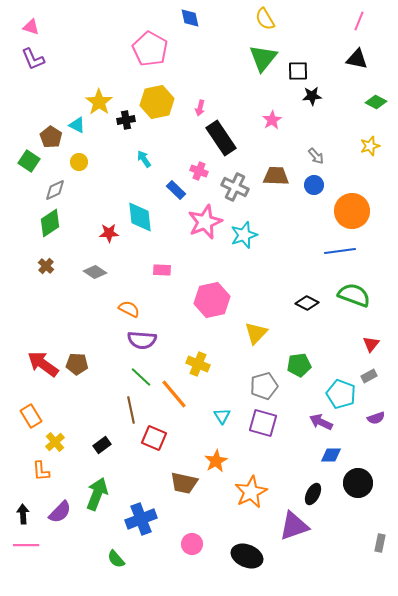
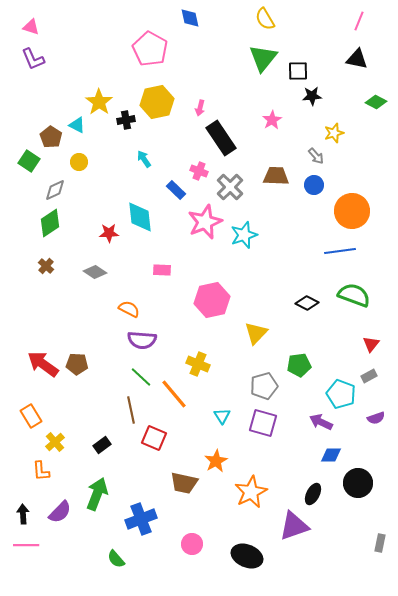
yellow star at (370, 146): moved 36 px left, 13 px up
gray cross at (235, 187): moved 5 px left; rotated 20 degrees clockwise
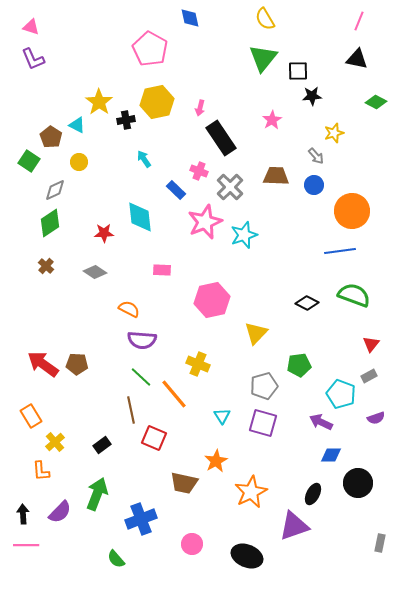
red star at (109, 233): moved 5 px left
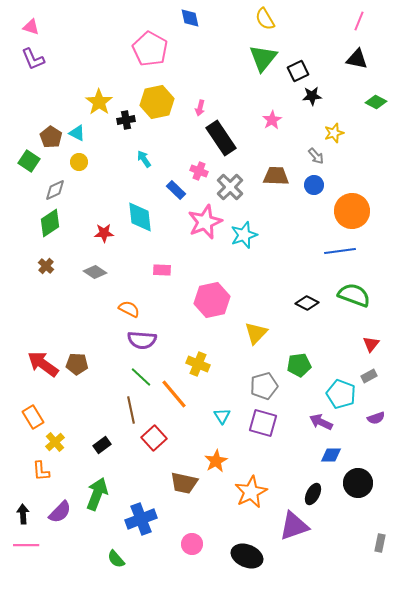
black square at (298, 71): rotated 25 degrees counterclockwise
cyan triangle at (77, 125): moved 8 px down
orange rectangle at (31, 416): moved 2 px right, 1 px down
red square at (154, 438): rotated 25 degrees clockwise
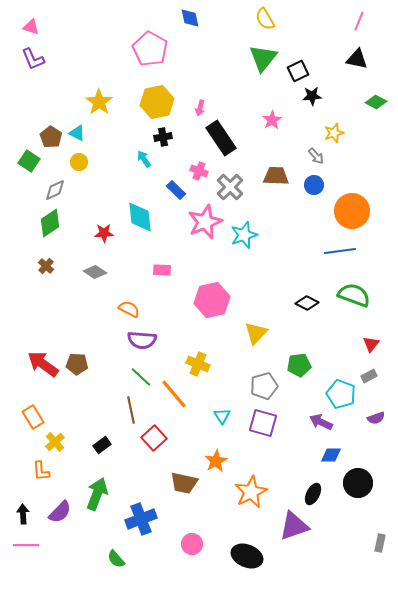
black cross at (126, 120): moved 37 px right, 17 px down
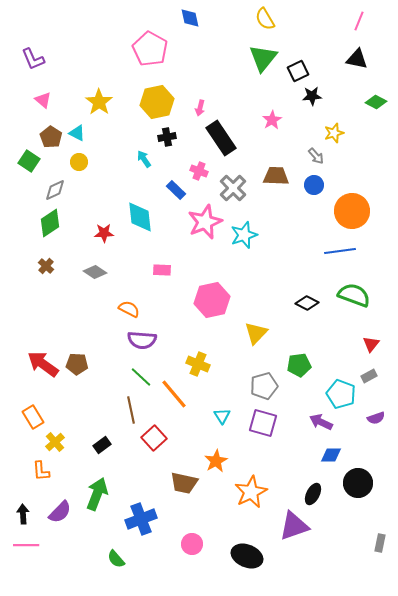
pink triangle at (31, 27): moved 12 px right, 73 px down; rotated 24 degrees clockwise
black cross at (163, 137): moved 4 px right
gray cross at (230, 187): moved 3 px right, 1 px down
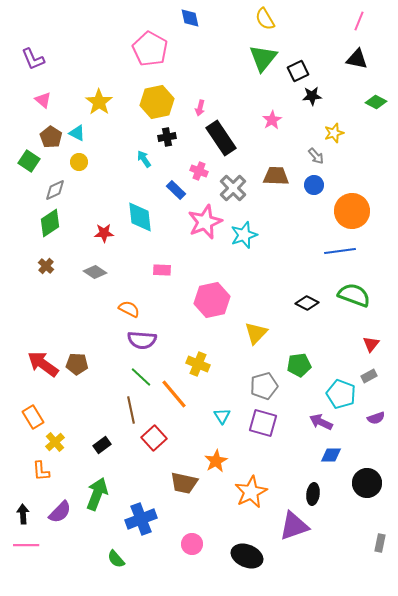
black circle at (358, 483): moved 9 px right
black ellipse at (313, 494): rotated 20 degrees counterclockwise
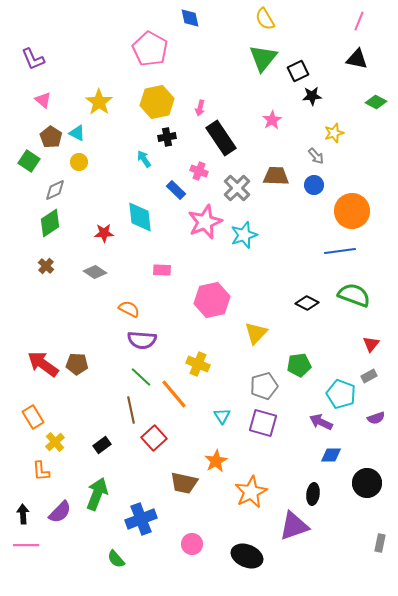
gray cross at (233, 188): moved 4 px right
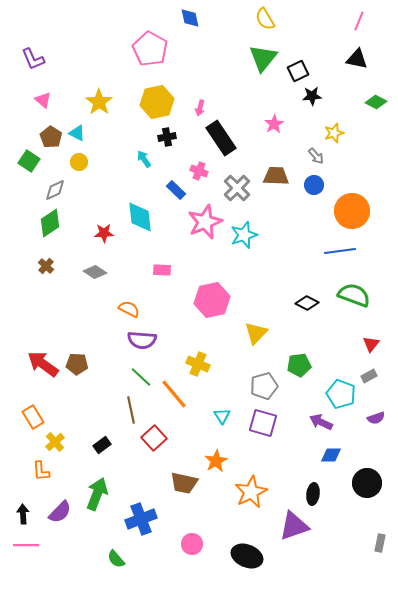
pink star at (272, 120): moved 2 px right, 4 px down
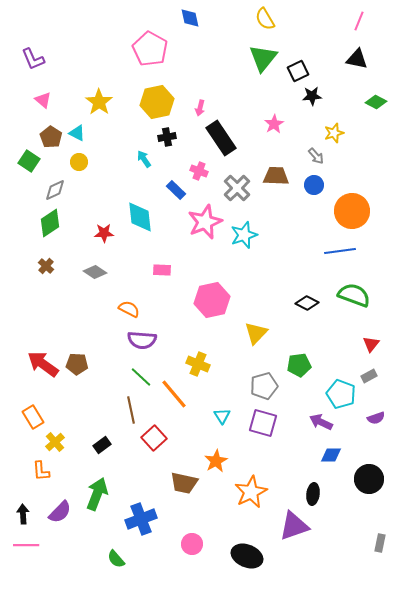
black circle at (367, 483): moved 2 px right, 4 px up
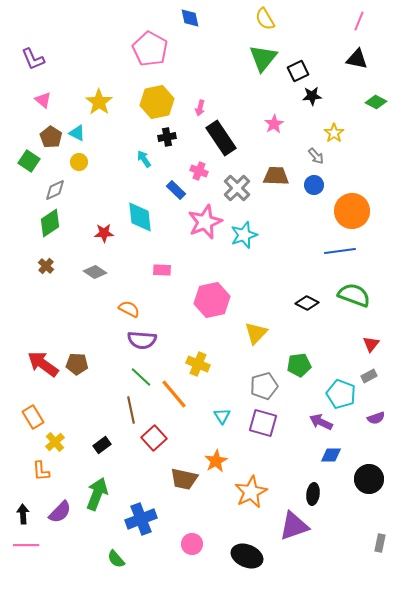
yellow star at (334, 133): rotated 18 degrees counterclockwise
brown trapezoid at (184, 483): moved 4 px up
